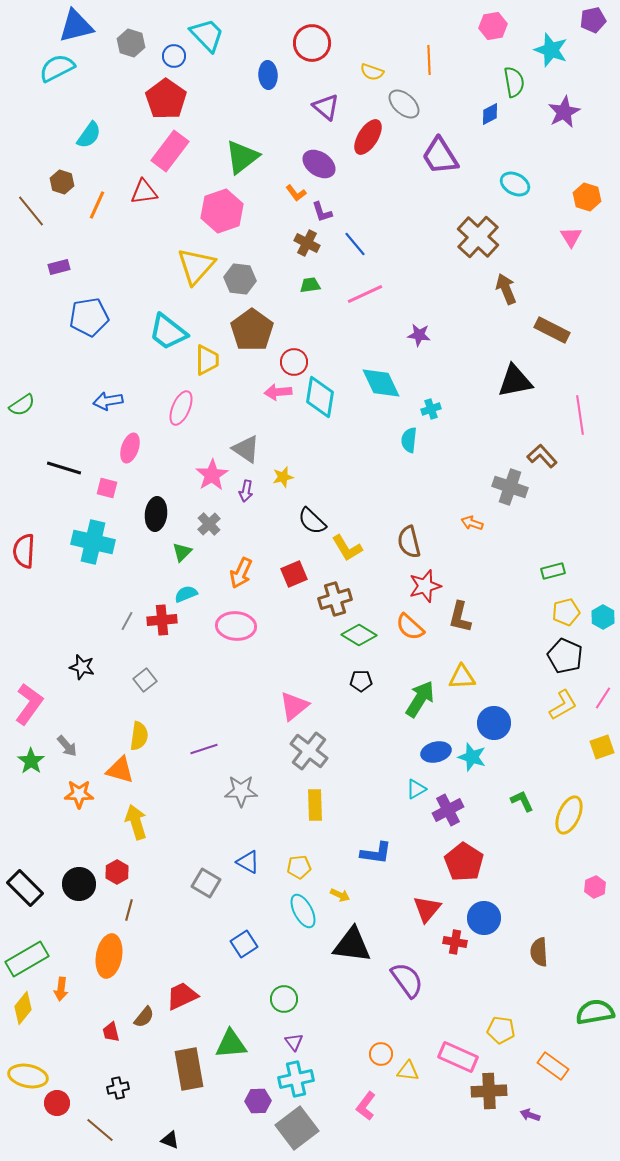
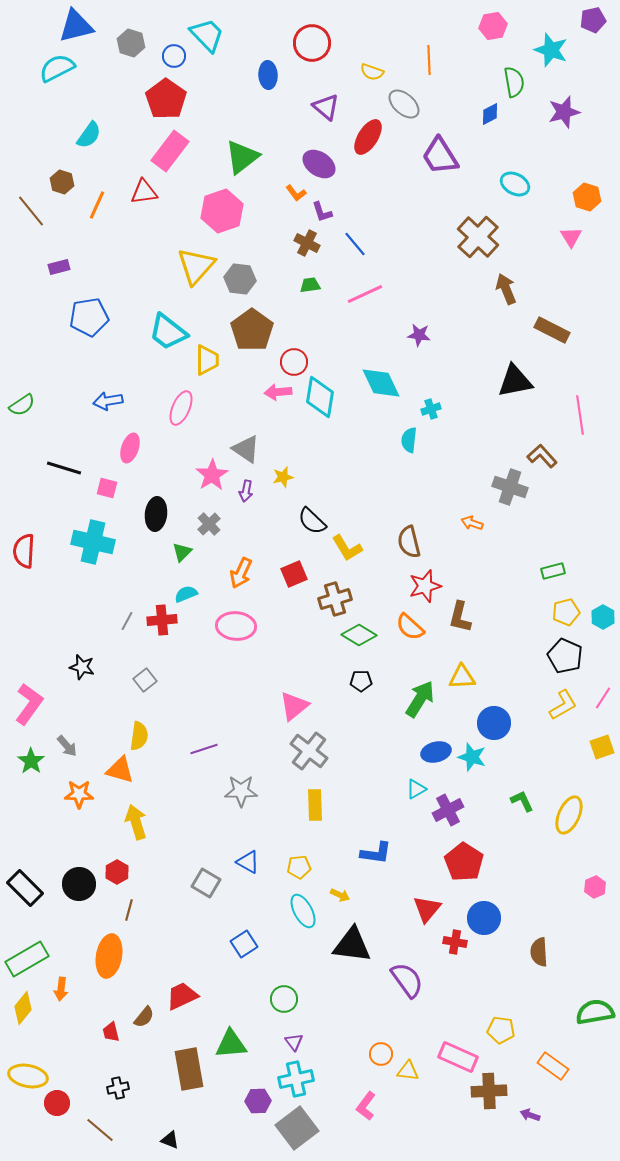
purple star at (564, 112): rotated 12 degrees clockwise
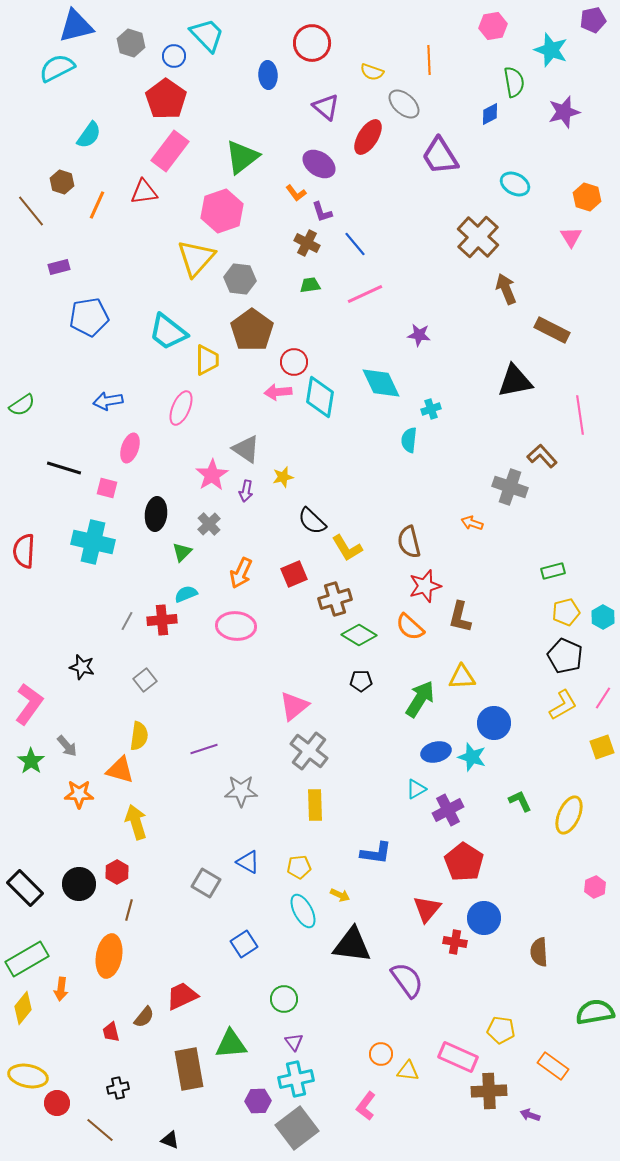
yellow triangle at (196, 266): moved 8 px up
green L-shape at (522, 801): moved 2 px left
